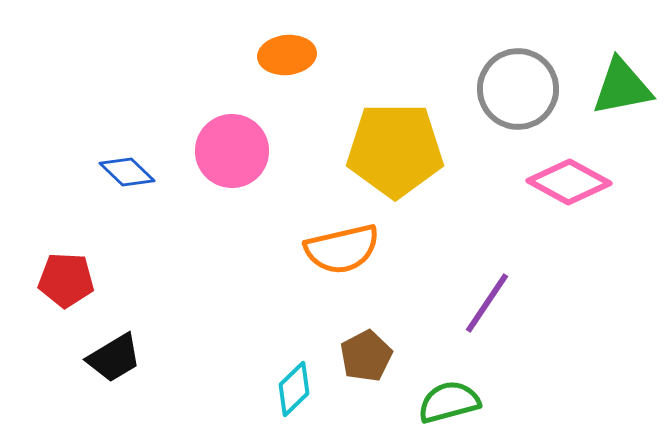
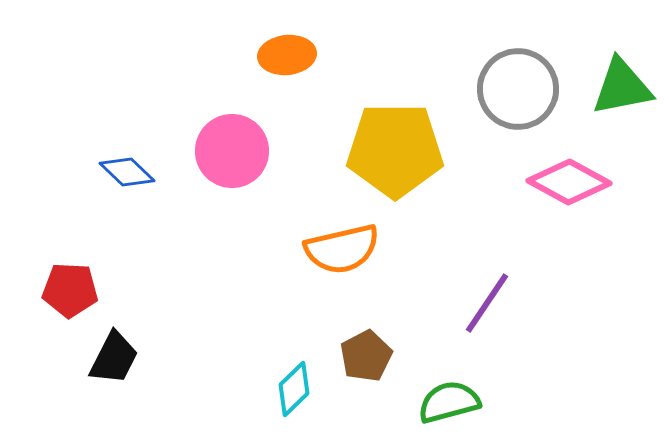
red pentagon: moved 4 px right, 10 px down
black trapezoid: rotated 32 degrees counterclockwise
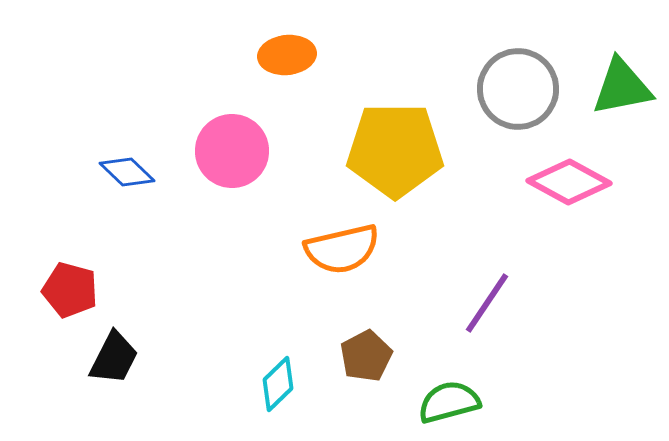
red pentagon: rotated 12 degrees clockwise
cyan diamond: moved 16 px left, 5 px up
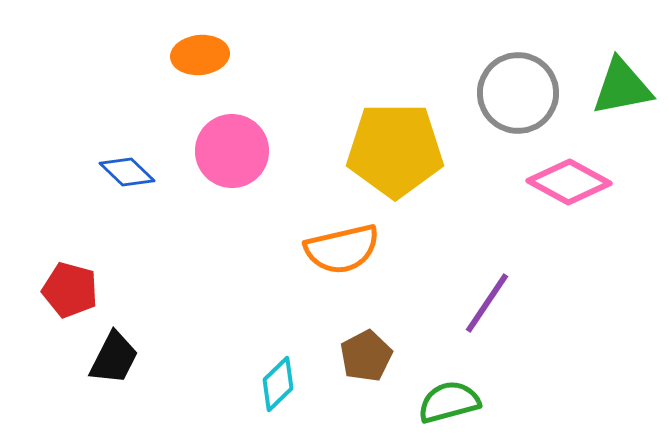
orange ellipse: moved 87 px left
gray circle: moved 4 px down
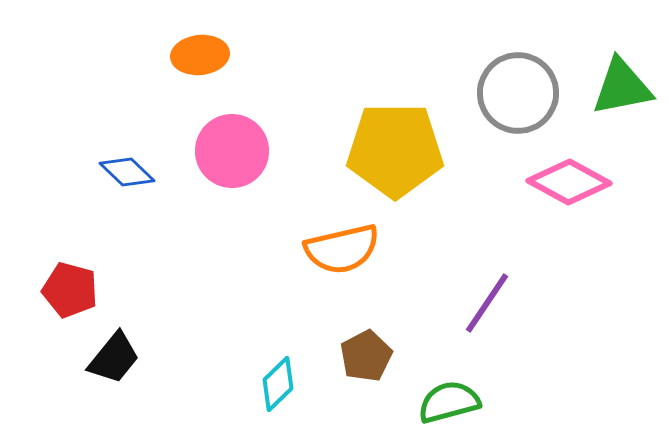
black trapezoid: rotated 12 degrees clockwise
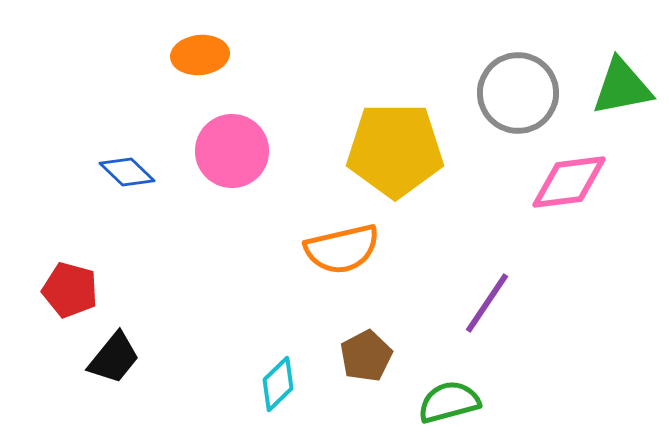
pink diamond: rotated 36 degrees counterclockwise
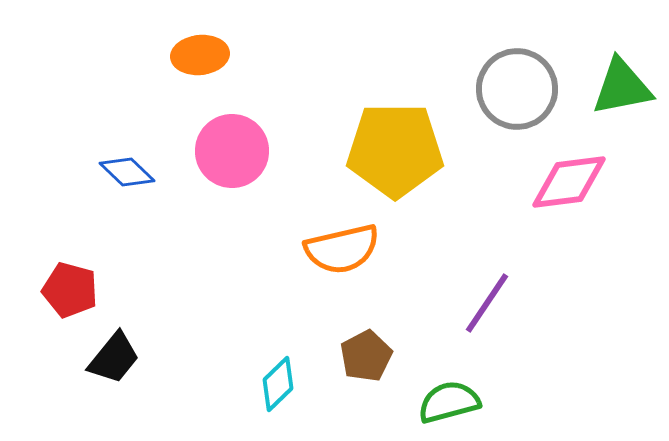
gray circle: moved 1 px left, 4 px up
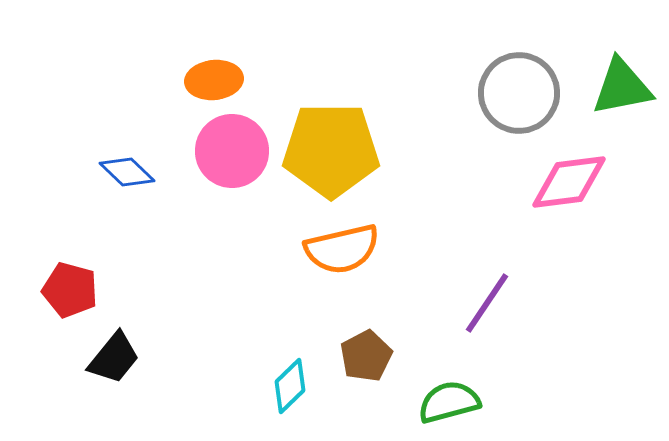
orange ellipse: moved 14 px right, 25 px down
gray circle: moved 2 px right, 4 px down
yellow pentagon: moved 64 px left
cyan diamond: moved 12 px right, 2 px down
